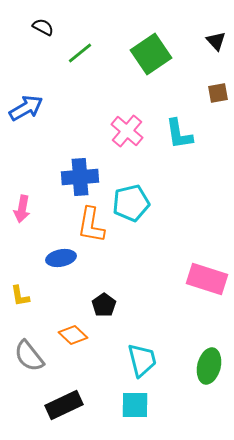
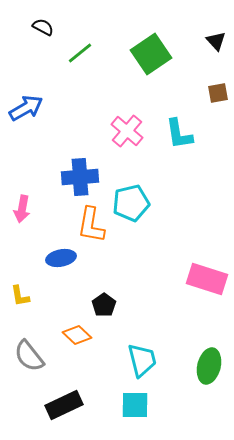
orange diamond: moved 4 px right
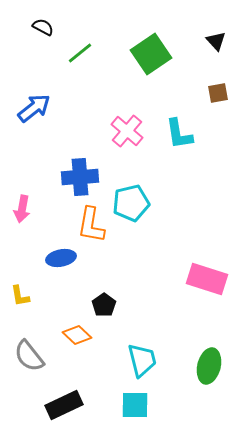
blue arrow: moved 8 px right; rotated 8 degrees counterclockwise
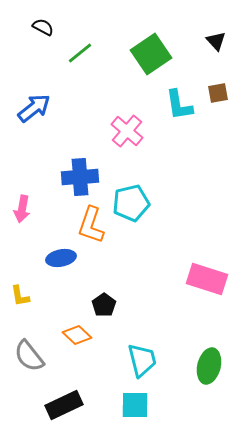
cyan L-shape: moved 29 px up
orange L-shape: rotated 9 degrees clockwise
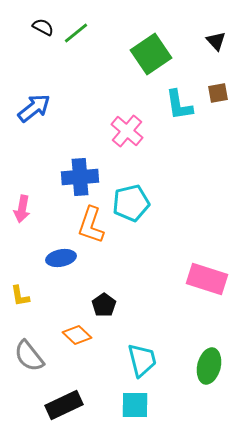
green line: moved 4 px left, 20 px up
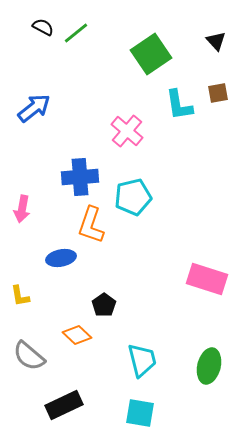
cyan pentagon: moved 2 px right, 6 px up
gray semicircle: rotated 12 degrees counterclockwise
cyan square: moved 5 px right, 8 px down; rotated 8 degrees clockwise
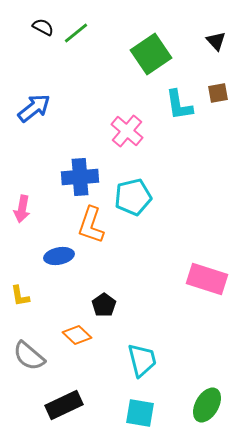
blue ellipse: moved 2 px left, 2 px up
green ellipse: moved 2 px left, 39 px down; rotated 16 degrees clockwise
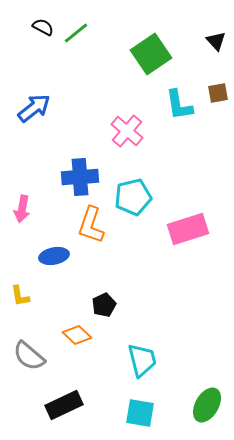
blue ellipse: moved 5 px left
pink rectangle: moved 19 px left, 50 px up; rotated 36 degrees counterclockwise
black pentagon: rotated 10 degrees clockwise
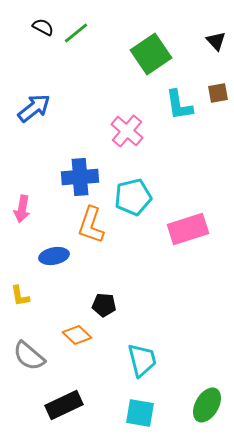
black pentagon: rotated 30 degrees clockwise
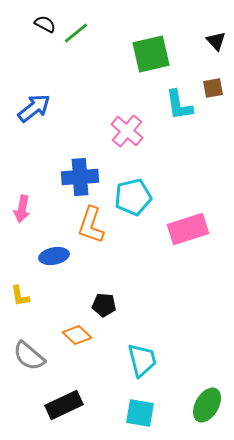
black semicircle: moved 2 px right, 3 px up
green square: rotated 21 degrees clockwise
brown square: moved 5 px left, 5 px up
